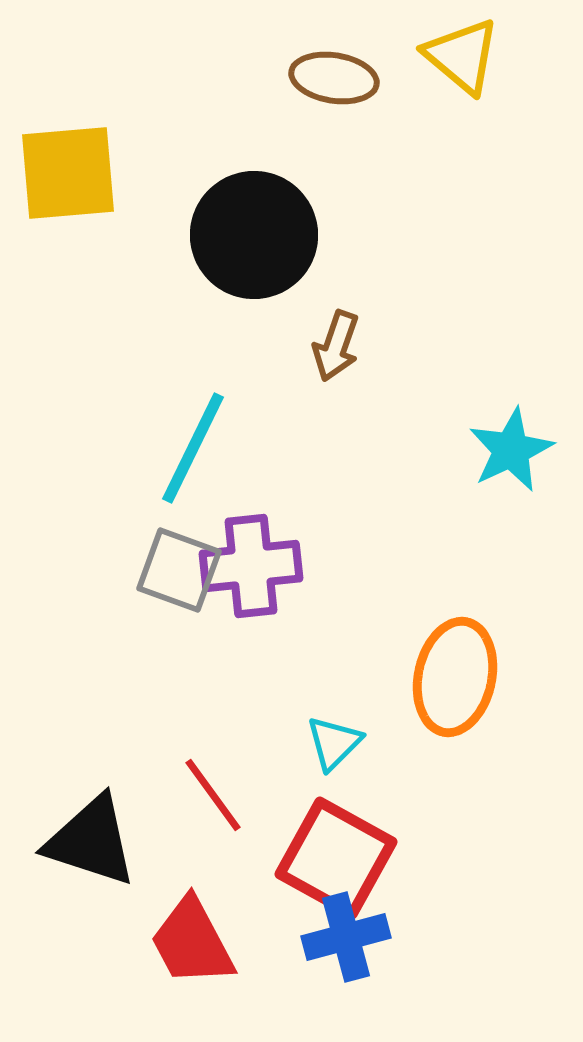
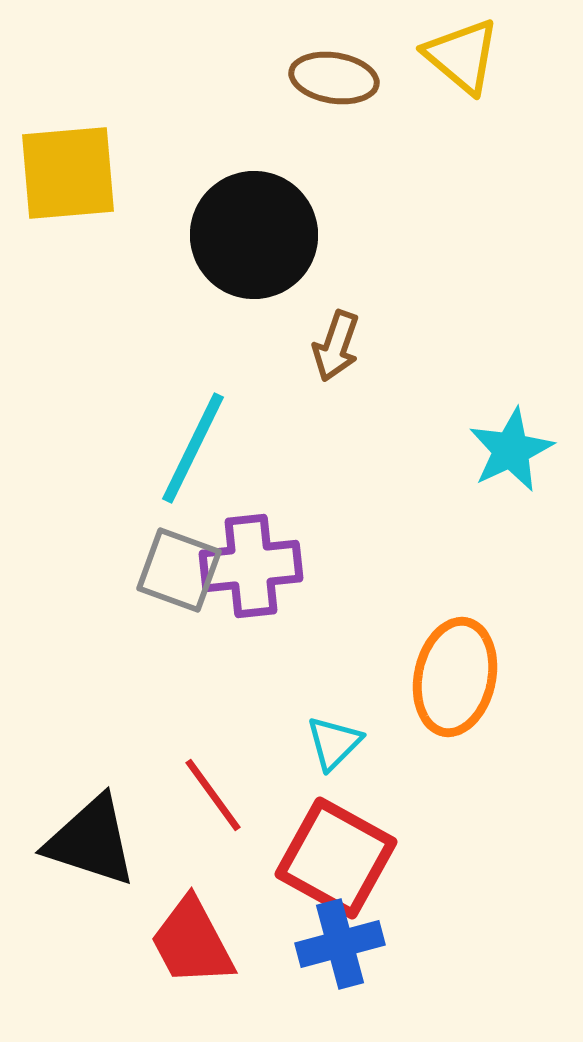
blue cross: moved 6 px left, 7 px down
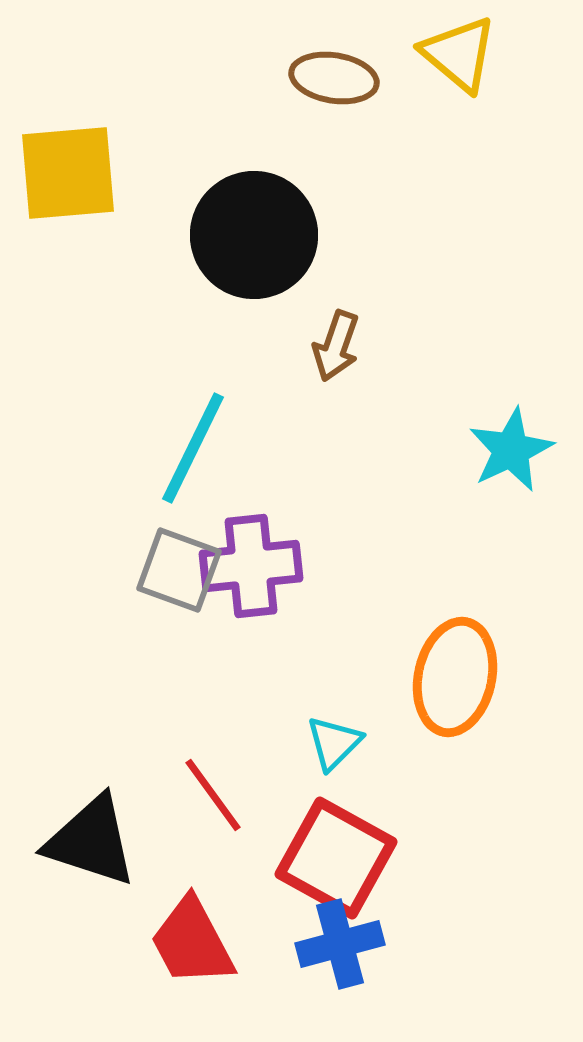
yellow triangle: moved 3 px left, 2 px up
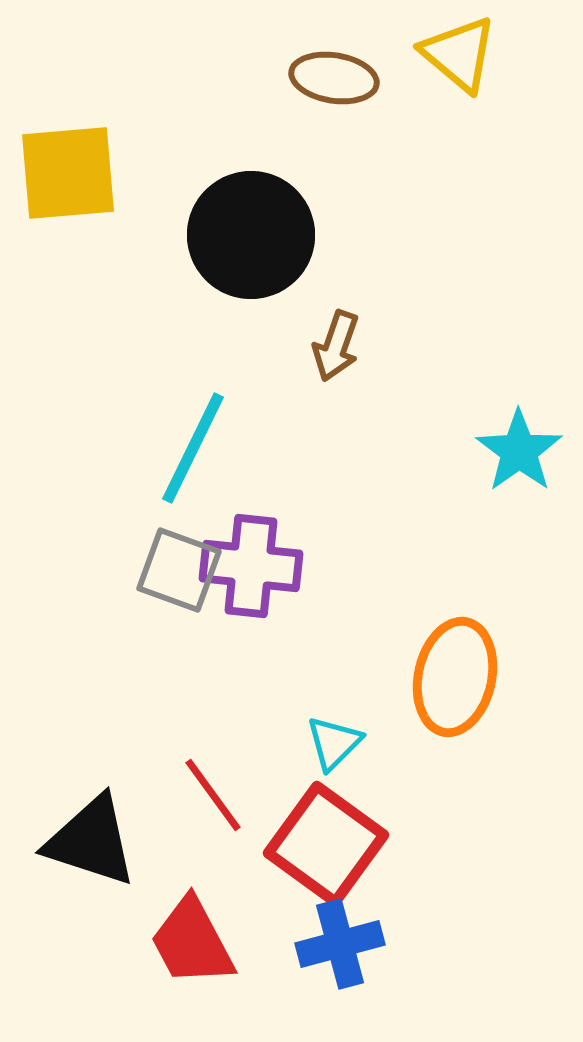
black circle: moved 3 px left
cyan star: moved 8 px right, 1 px down; rotated 10 degrees counterclockwise
purple cross: rotated 12 degrees clockwise
red square: moved 10 px left, 14 px up; rotated 7 degrees clockwise
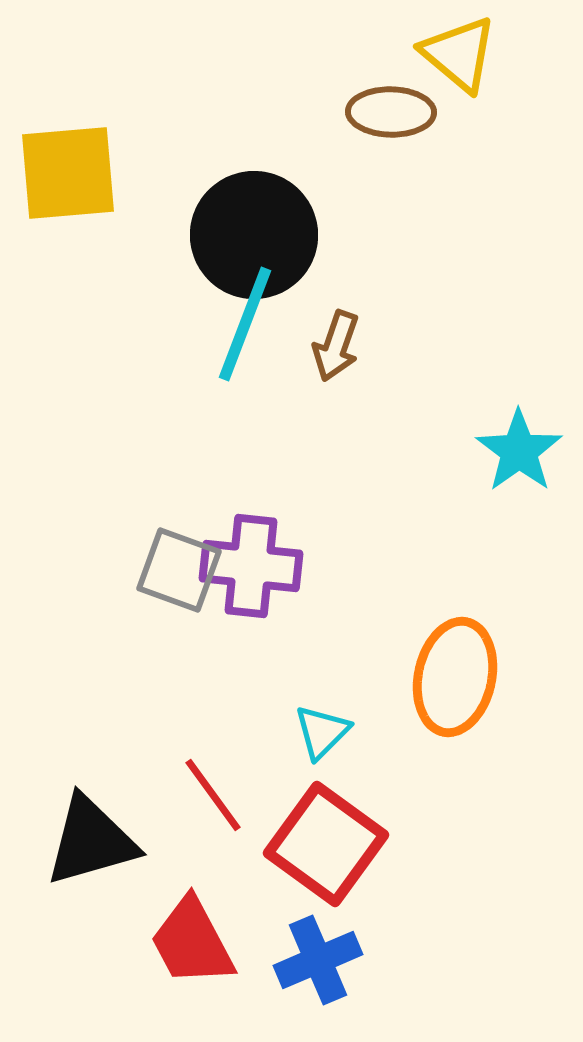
brown ellipse: moved 57 px right, 34 px down; rotated 8 degrees counterclockwise
black circle: moved 3 px right
cyan line: moved 52 px right, 124 px up; rotated 5 degrees counterclockwise
cyan triangle: moved 12 px left, 11 px up
black triangle: rotated 34 degrees counterclockwise
blue cross: moved 22 px left, 16 px down; rotated 8 degrees counterclockwise
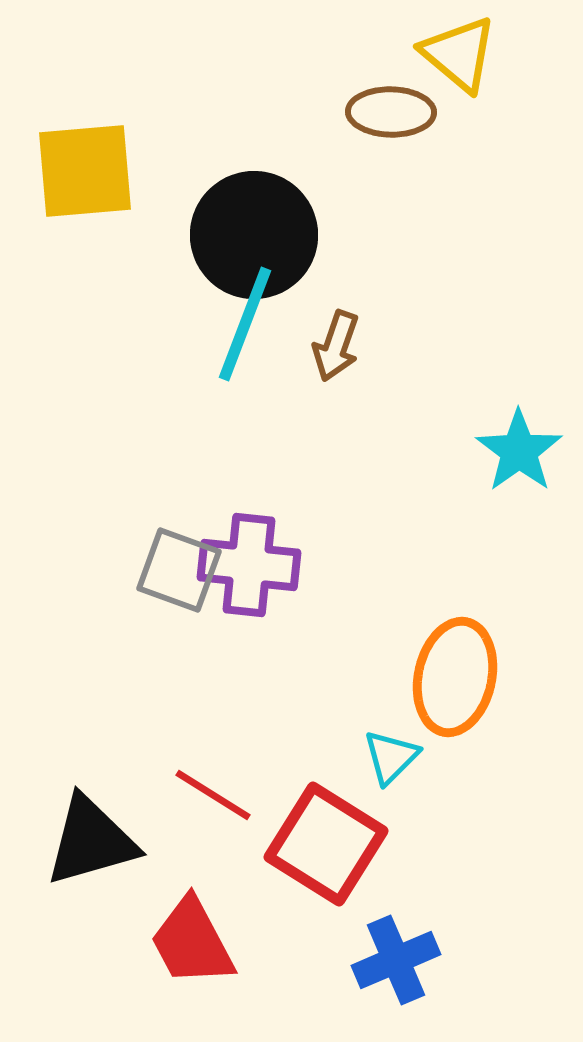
yellow square: moved 17 px right, 2 px up
purple cross: moved 2 px left, 1 px up
cyan triangle: moved 69 px right, 25 px down
red line: rotated 22 degrees counterclockwise
red square: rotated 4 degrees counterclockwise
blue cross: moved 78 px right
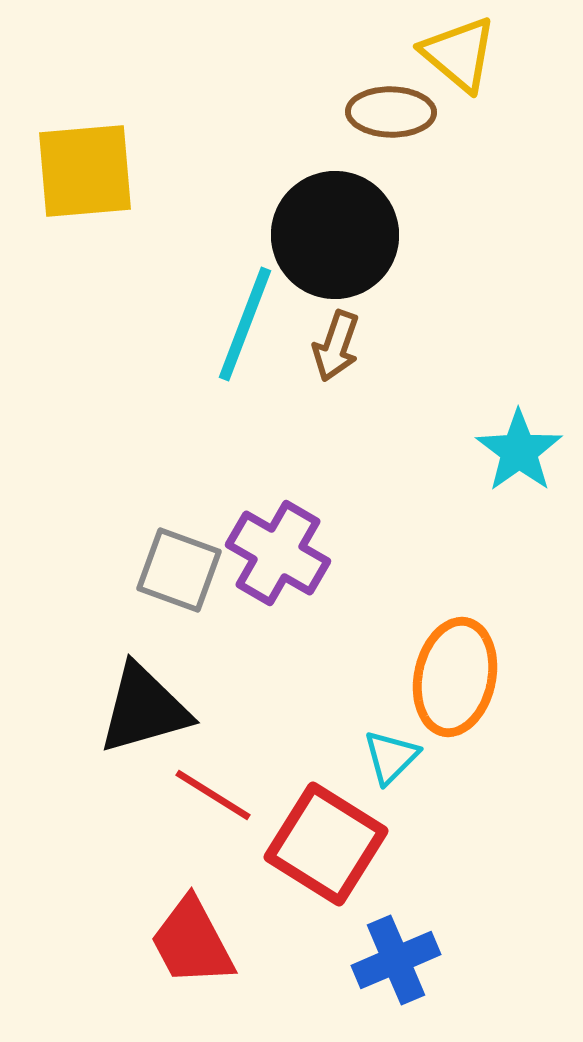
black circle: moved 81 px right
purple cross: moved 29 px right, 12 px up; rotated 24 degrees clockwise
black triangle: moved 53 px right, 132 px up
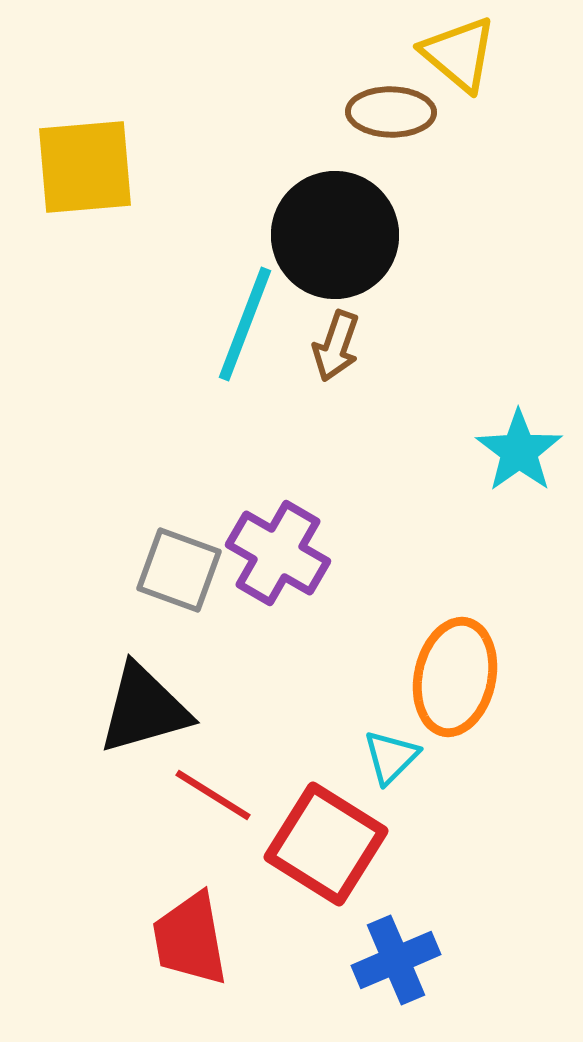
yellow square: moved 4 px up
red trapezoid: moved 2 px left, 3 px up; rotated 18 degrees clockwise
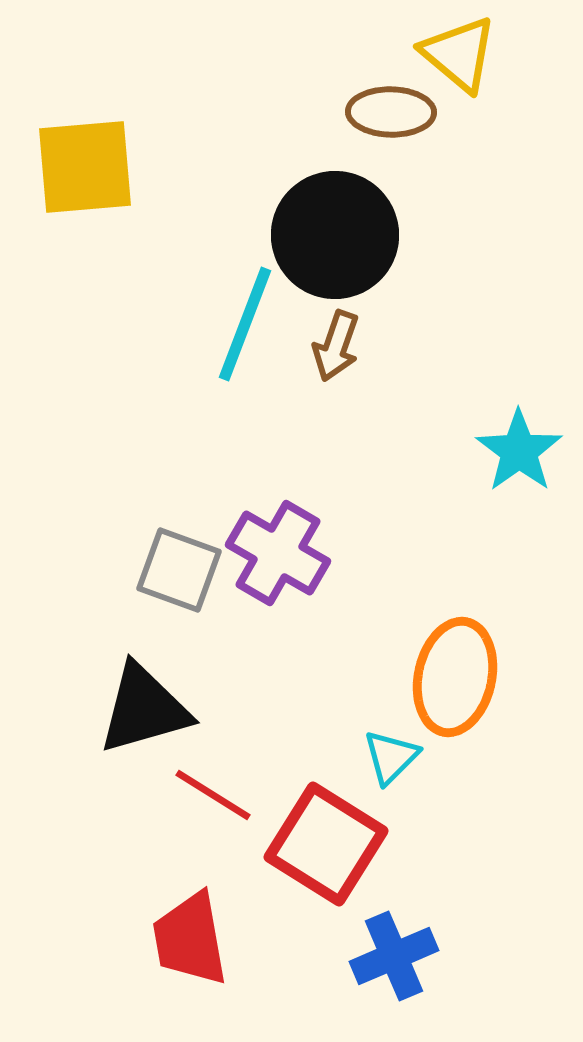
blue cross: moved 2 px left, 4 px up
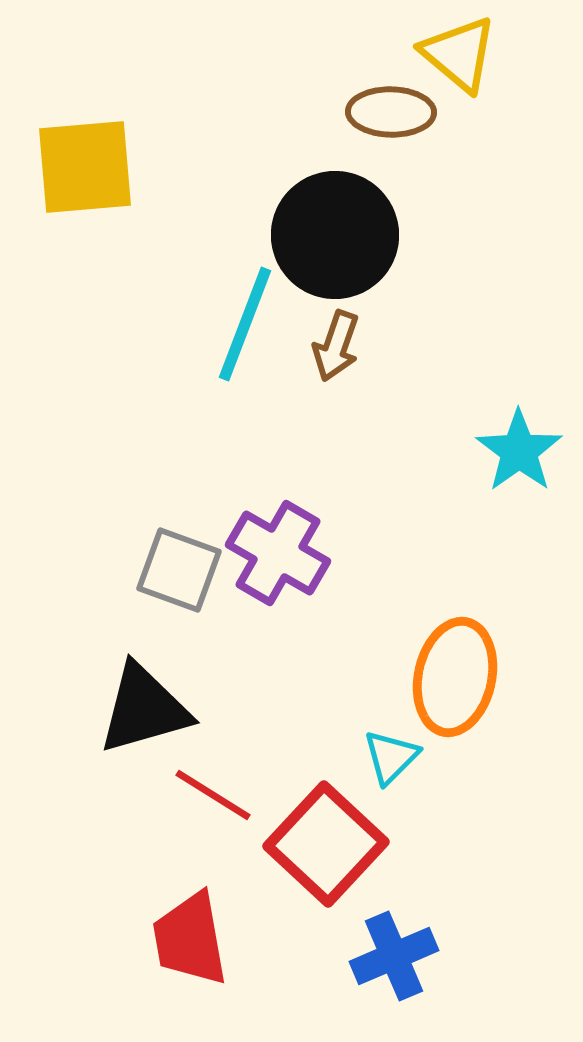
red square: rotated 11 degrees clockwise
